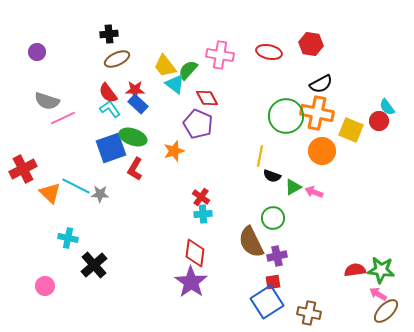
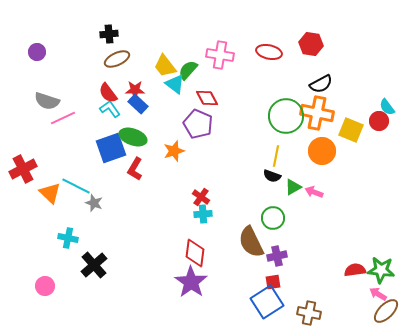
yellow line at (260, 156): moved 16 px right
gray star at (100, 194): moved 6 px left, 9 px down; rotated 18 degrees clockwise
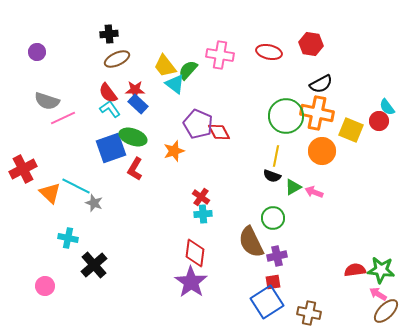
red diamond at (207, 98): moved 12 px right, 34 px down
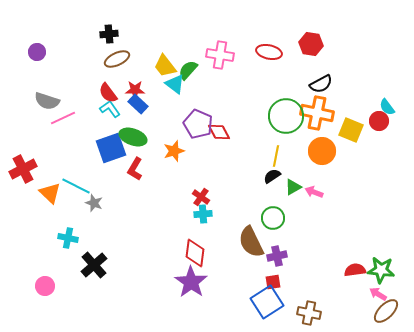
black semicircle at (272, 176): rotated 126 degrees clockwise
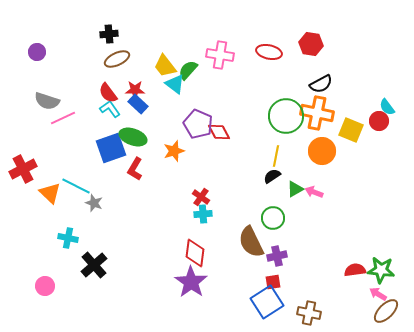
green triangle at (293, 187): moved 2 px right, 2 px down
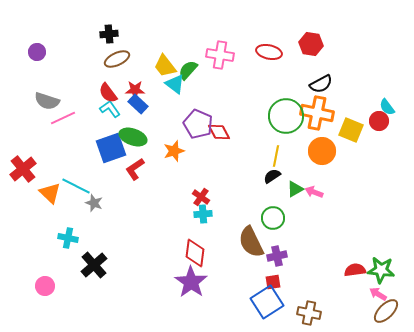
red cross at (23, 169): rotated 12 degrees counterclockwise
red L-shape at (135, 169): rotated 25 degrees clockwise
